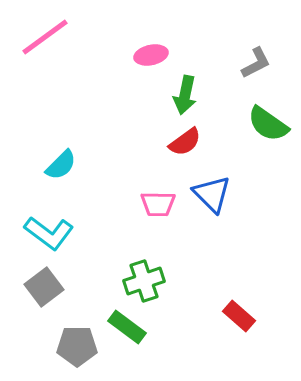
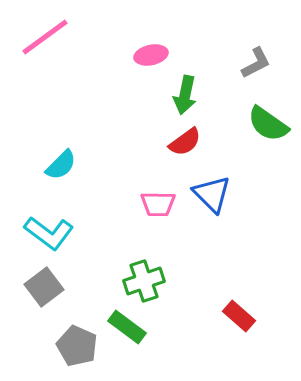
gray pentagon: rotated 24 degrees clockwise
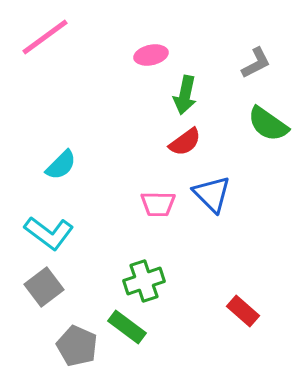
red rectangle: moved 4 px right, 5 px up
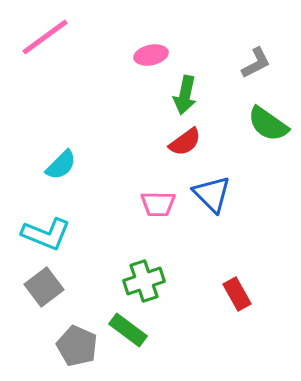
cyan L-shape: moved 3 px left, 1 px down; rotated 15 degrees counterclockwise
red rectangle: moved 6 px left, 17 px up; rotated 20 degrees clockwise
green rectangle: moved 1 px right, 3 px down
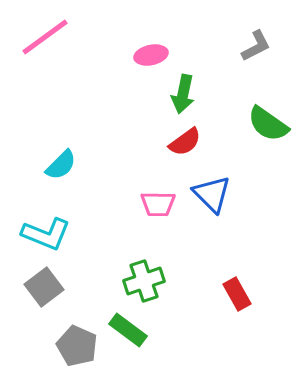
gray L-shape: moved 17 px up
green arrow: moved 2 px left, 1 px up
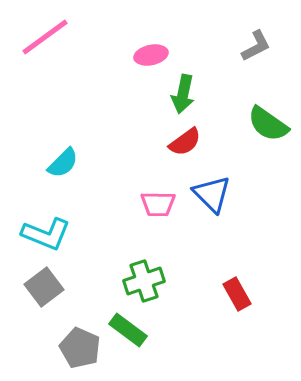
cyan semicircle: moved 2 px right, 2 px up
gray pentagon: moved 3 px right, 2 px down
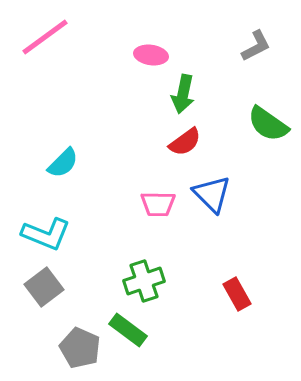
pink ellipse: rotated 20 degrees clockwise
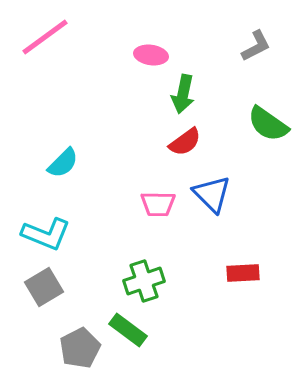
gray square: rotated 6 degrees clockwise
red rectangle: moved 6 px right, 21 px up; rotated 64 degrees counterclockwise
gray pentagon: rotated 21 degrees clockwise
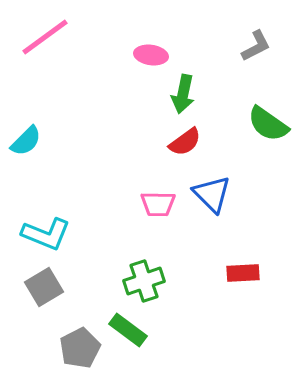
cyan semicircle: moved 37 px left, 22 px up
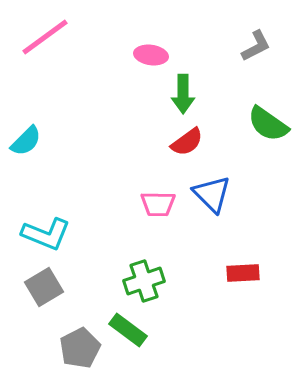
green arrow: rotated 12 degrees counterclockwise
red semicircle: moved 2 px right
